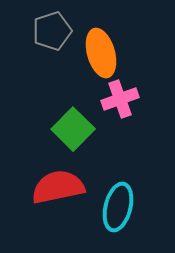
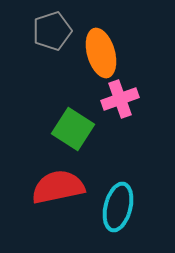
green square: rotated 12 degrees counterclockwise
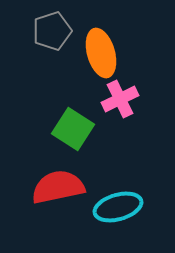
pink cross: rotated 6 degrees counterclockwise
cyan ellipse: rotated 60 degrees clockwise
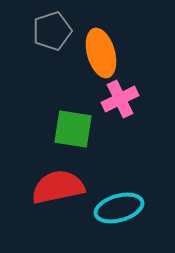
green square: rotated 24 degrees counterclockwise
cyan ellipse: moved 1 px right, 1 px down
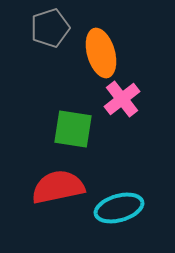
gray pentagon: moved 2 px left, 3 px up
pink cross: moved 2 px right; rotated 12 degrees counterclockwise
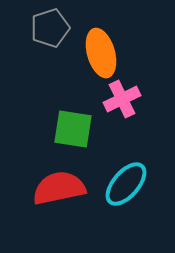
pink cross: rotated 12 degrees clockwise
red semicircle: moved 1 px right, 1 px down
cyan ellipse: moved 7 px right, 24 px up; rotated 33 degrees counterclockwise
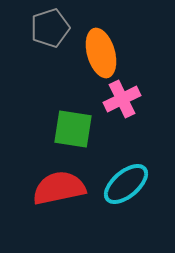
cyan ellipse: rotated 9 degrees clockwise
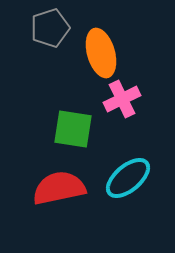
cyan ellipse: moved 2 px right, 6 px up
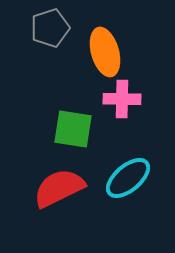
orange ellipse: moved 4 px right, 1 px up
pink cross: rotated 27 degrees clockwise
red semicircle: rotated 14 degrees counterclockwise
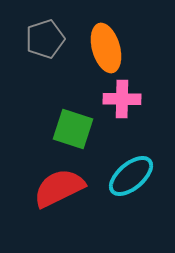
gray pentagon: moved 5 px left, 11 px down
orange ellipse: moved 1 px right, 4 px up
green square: rotated 9 degrees clockwise
cyan ellipse: moved 3 px right, 2 px up
